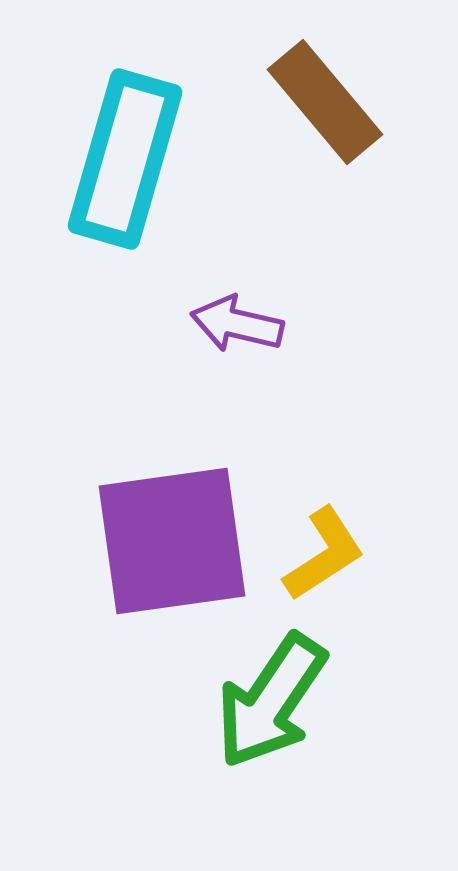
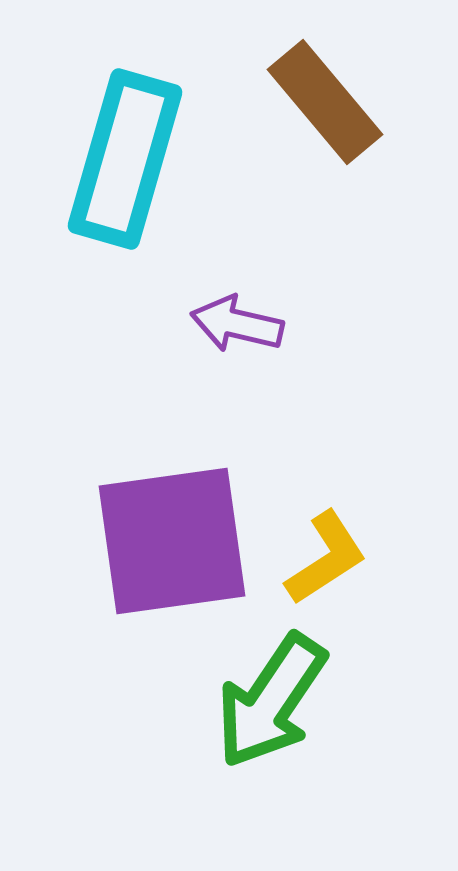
yellow L-shape: moved 2 px right, 4 px down
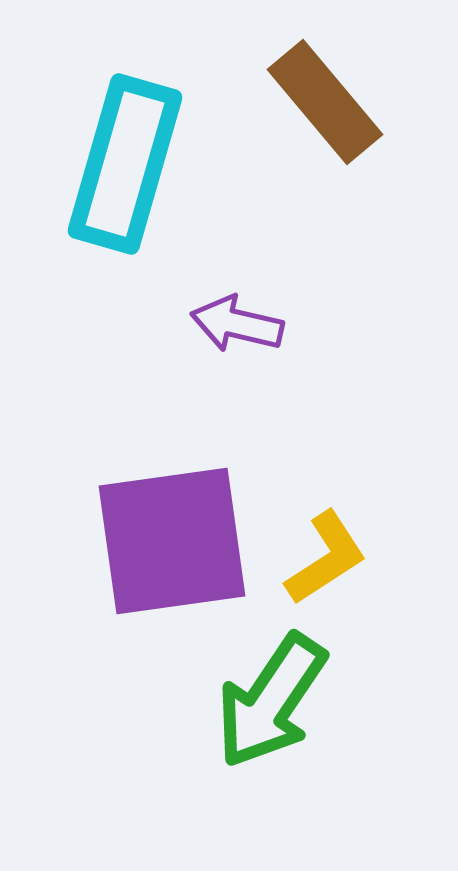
cyan rectangle: moved 5 px down
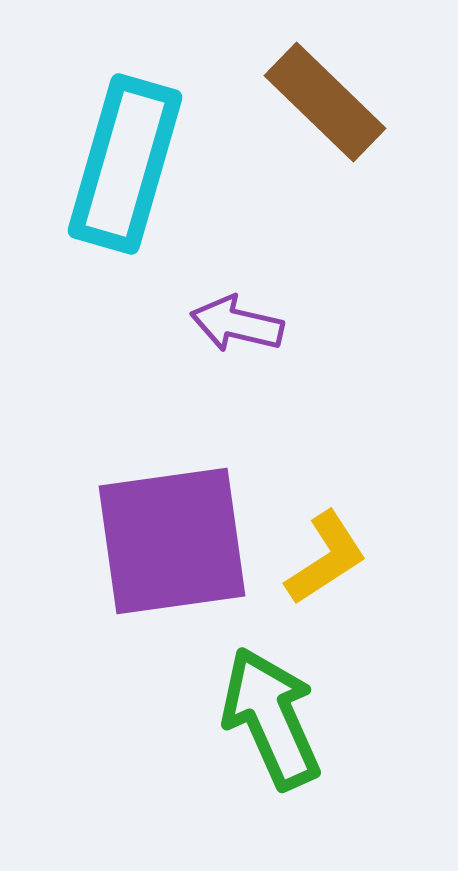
brown rectangle: rotated 6 degrees counterclockwise
green arrow: moved 17 px down; rotated 122 degrees clockwise
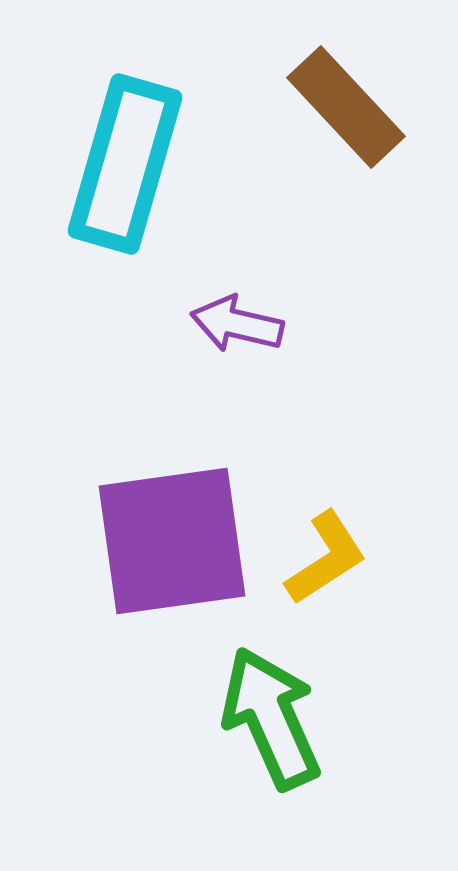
brown rectangle: moved 21 px right, 5 px down; rotated 3 degrees clockwise
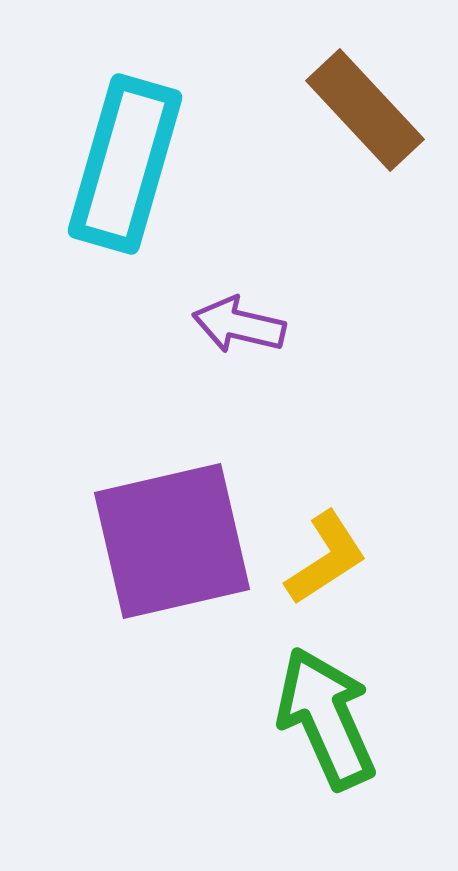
brown rectangle: moved 19 px right, 3 px down
purple arrow: moved 2 px right, 1 px down
purple square: rotated 5 degrees counterclockwise
green arrow: moved 55 px right
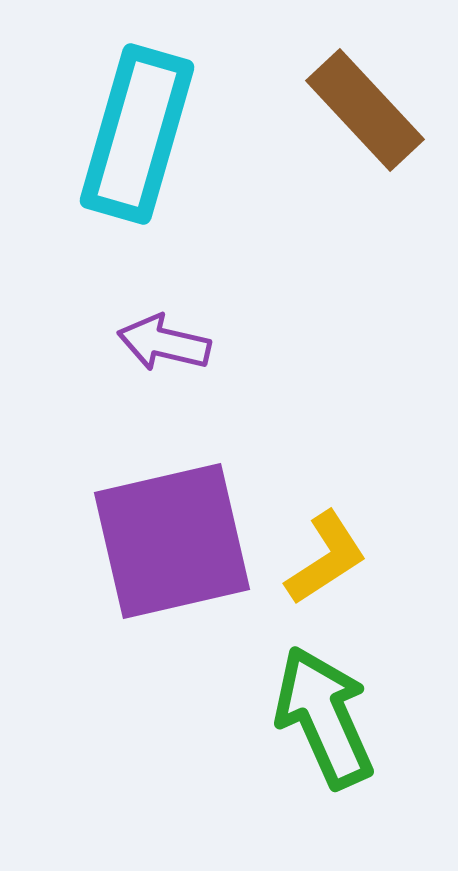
cyan rectangle: moved 12 px right, 30 px up
purple arrow: moved 75 px left, 18 px down
green arrow: moved 2 px left, 1 px up
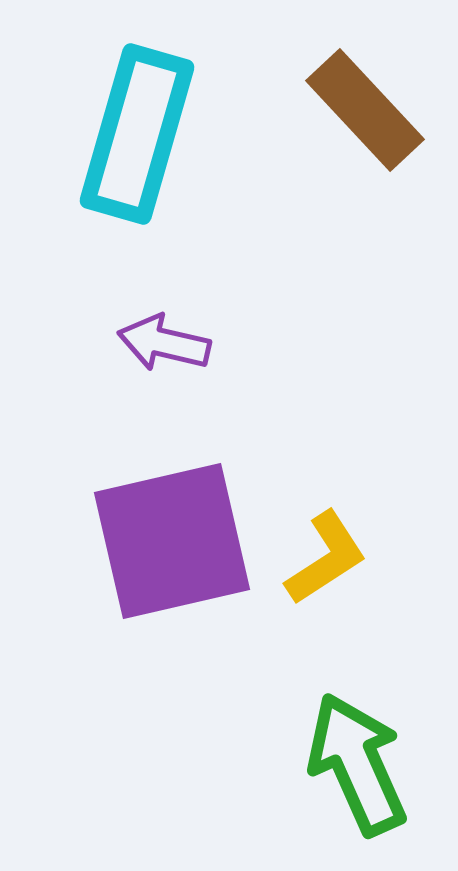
green arrow: moved 33 px right, 47 px down
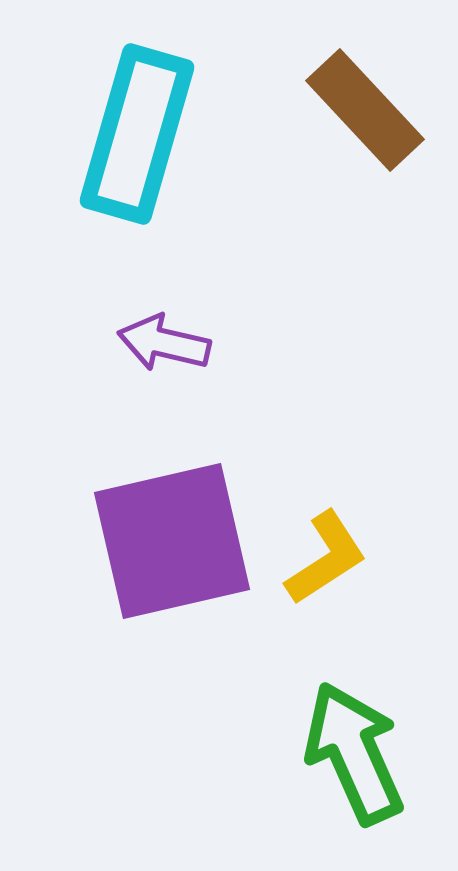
green arrow: moved 3 px left, 11 px up
